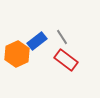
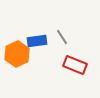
blue rectangle: rotated 30 degrees clockwise
red rectangle: moved 9 px right, 5 px down; rotated 15 degrees counterclockwise
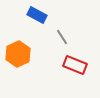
blue rectangle: moved 26 px up; rotated 36 degrees clockwise
orange hexagon: moved 1 px right
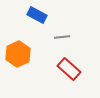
gray line: rotated 63 degrees counterclockwise
red rectangle: moved 6 px left, 4 px down; rotated 20 degrees clockwise
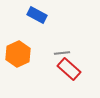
gray line: moved 16 px down
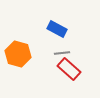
blue rectangle: moved 20 px right, 14 px down
orange hexagon: rotated 20 degrees counterclockwise
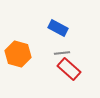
blue rectangle: moved 1 px right, 1 px up
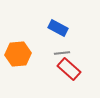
orange hexagon: rotated 20 degrees counterclockwise
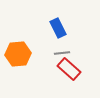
blue rectangle: rotated 36 degrees clockwise
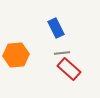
blue rectangle: moved 2 px left
orange hexagon: moved 2 px left, 1 px down
